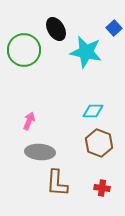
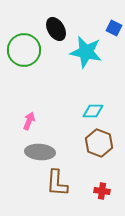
blue square: rotated 21 degrees counterclockwise
red cross: moved 3 px down
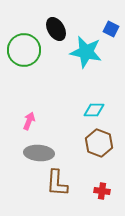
blue square: moved 3 px left, 1 px down
cyan diamond: moved 1 px right, 1 px up
gray ellipse: moved 1 px left, 1 px down
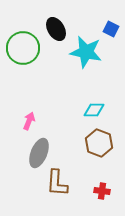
green circle: moved 1 px left, 2 px up
gray ellipse: rotated 72 degrees counterclockwise
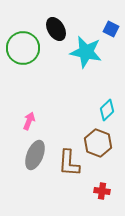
cyan diamond: moved 13 px right; rotated 45 degrees counterclockwise
brown hexagon: moved 1 px left
gray ellipse: moved 4 px left, 2 px down
brown L-shape: moved 12 px right, 20 px up
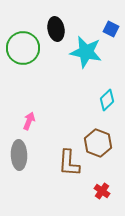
black ellipse: rotated 20 degrees clockwise
cyan diamond: moved 10 px up
gray ellipse: moved 16 px left; rotated 24 degrees counterclockwise
red cross: rotated 28 degrees clockwise
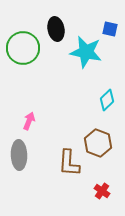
blue square: moved 1 px left; rotated 14 degrees counterclockwise
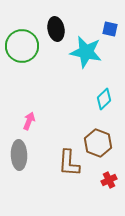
green circle: moved 1 px left, 2 px up
cyan diamond: moved 3 px left, 1 px up
red cross: moved 7 px right, 11 px up; rotated 28 degrees clockwise
